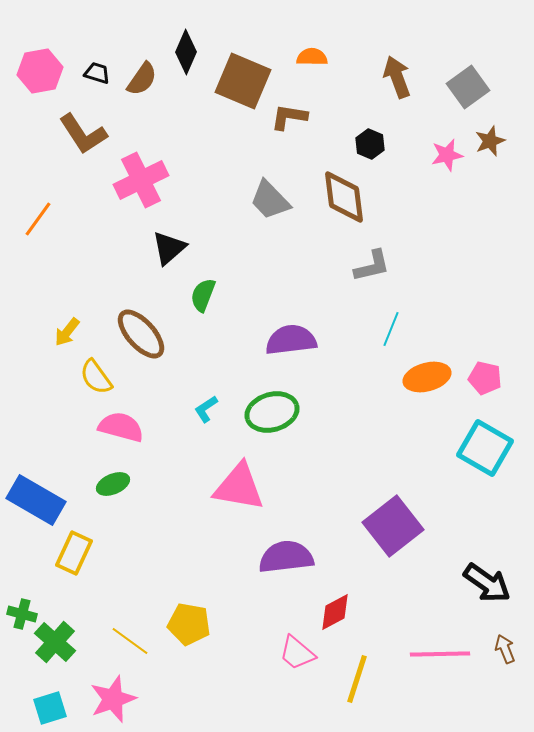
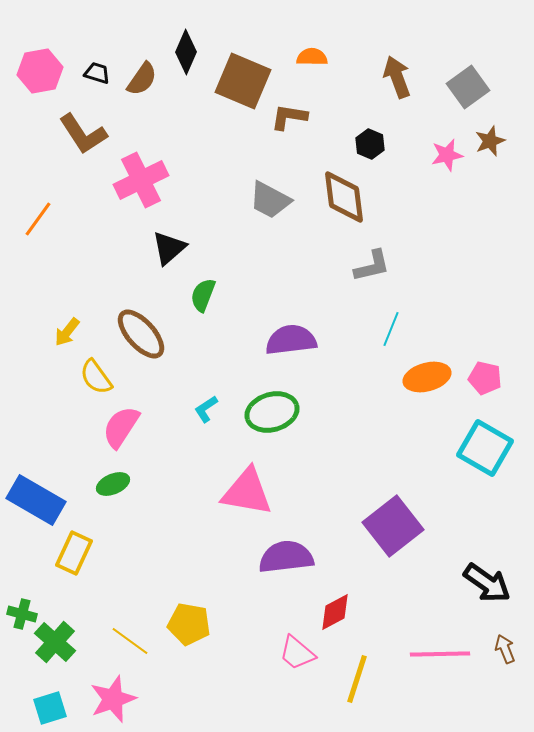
gray trapezoid at (270, 200): rotated 18 degrees counterclockwise
pink semicircle at (121, 427): rotated 72 degrees counterclockwise
pink triangle at (239, 487): moved 8 px right, 5 px down
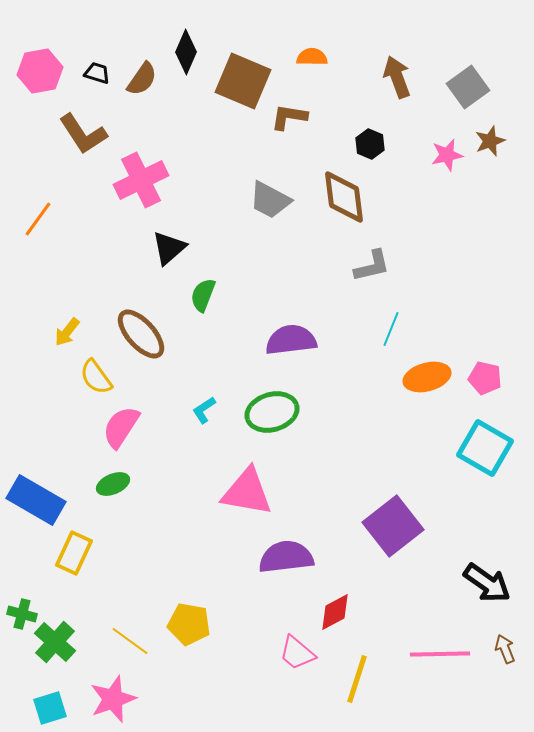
cyan L-shape at (206, 409): moved 2 px left, 1 px down
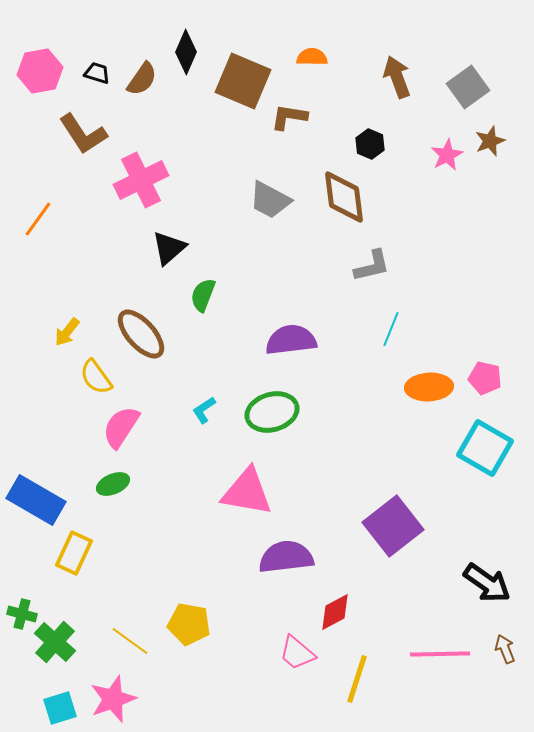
pink star at (447, 155): rotated 16 degrees counterclockwise
orange ellipse at (427, 377): moved 2 px right, 10 px down; rotated 12 degrees clockwise
cyan square at (50, 708): moved 10 px right
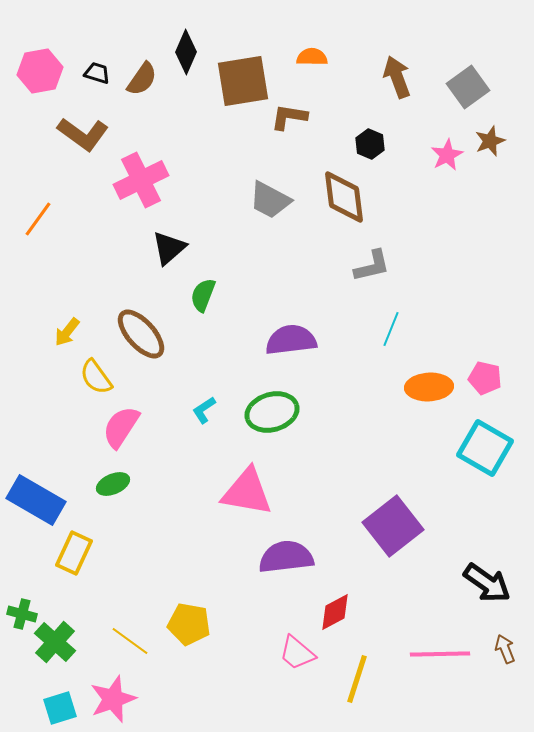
brown square at (243, 81): rotated 32 degrees counterclockwise
brown L-shape at (83, 134): rotated 21 degrees counterclockwise
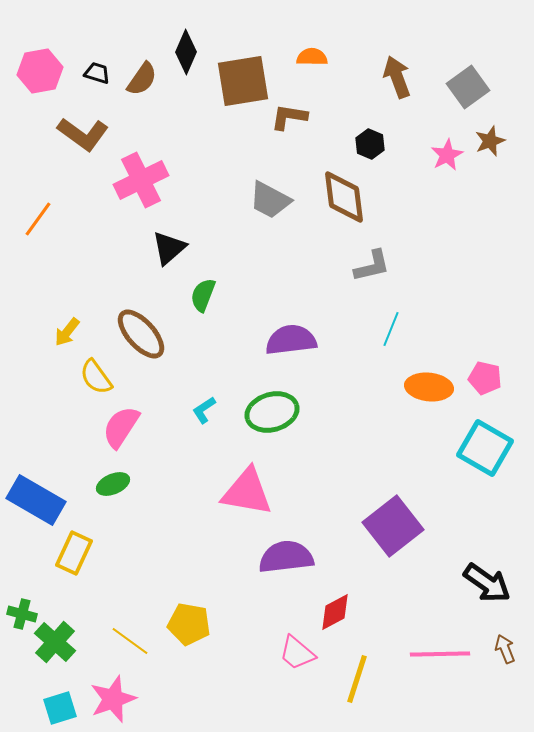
orange ellipse at (429, 387): rotated 9 degrees clockwise
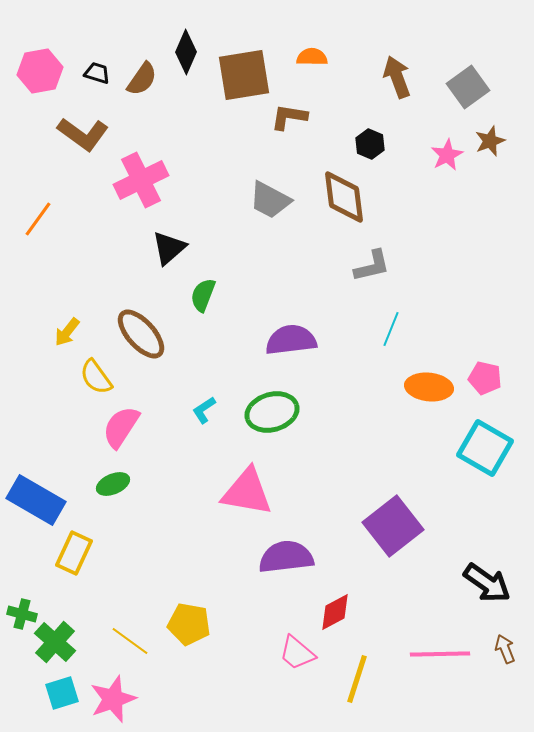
brown square at (243, 81): moved 1 px right, 6 px up
cyan square at (60, 708): moved 2 px right, 15 px up
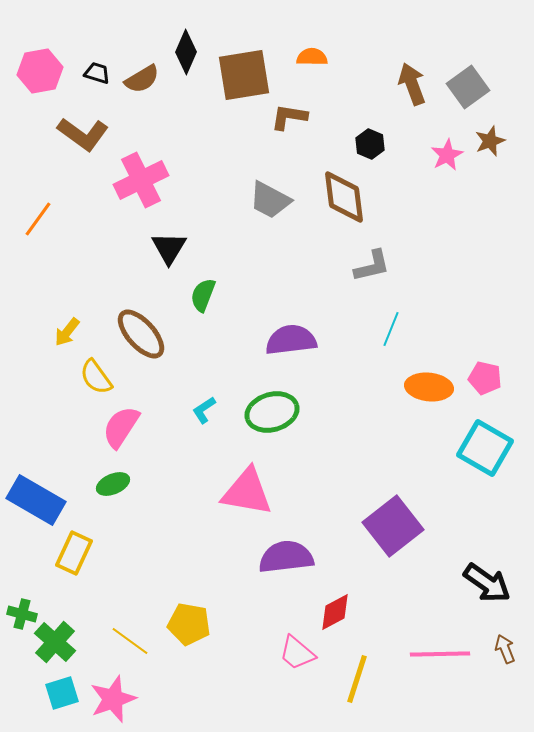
brown arrow at (397, 77): moved 15 px right, 7 px down
brown semicircle at (142, 79): rotated 24 degrees clockwise
black triangle at (169, 248): rotated 18 degrees counterclockwise
